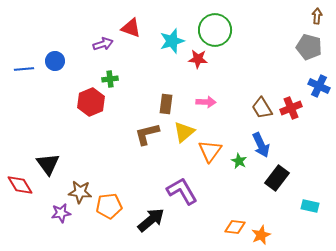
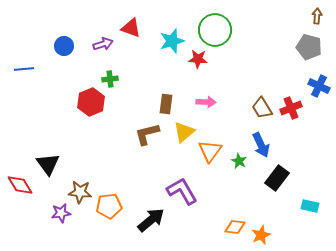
blue circle: moved 9 px right, 15 px up
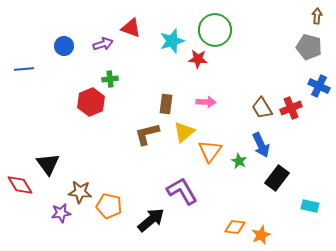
orange pentagon: rotated 20 degrees clockwise
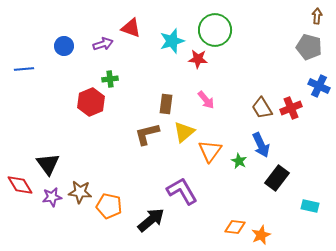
pink arrow: moved 2 px up; rotated 48 degrees clockwise
purple star: moved 9 px left, 16 px up
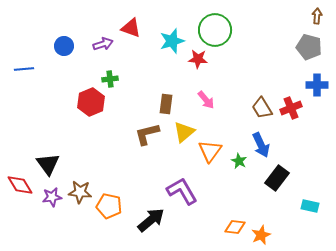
blue cross: moved 2 px left, 1 px up; rotated 25 degrees counterclockwise
